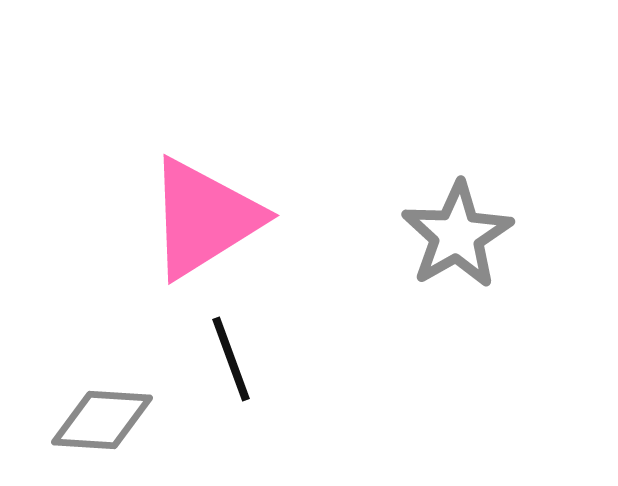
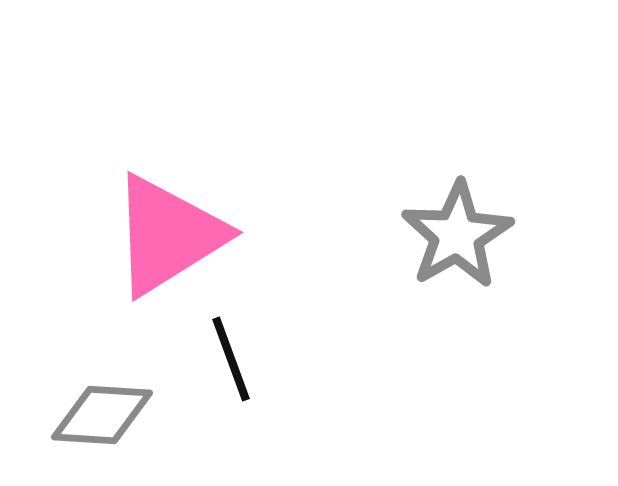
pink triangle: moved 36 px left, 17 px down
gray diamond: moved 5 px up
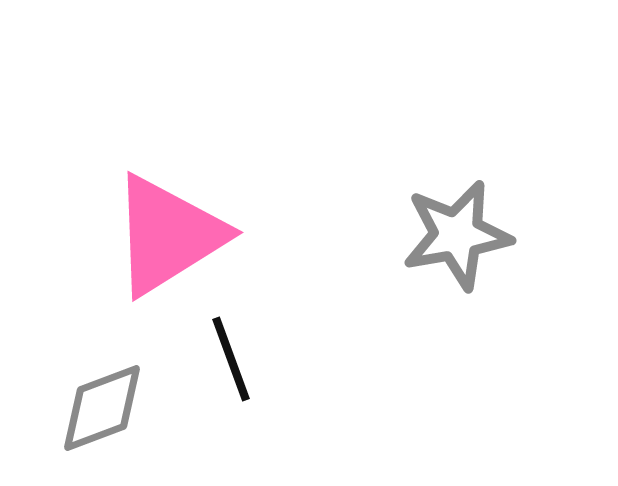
gray star: rotated 20 degrees clockwise
gray diamond: moved 7 px up; rotated 24 degrees counterclockwise
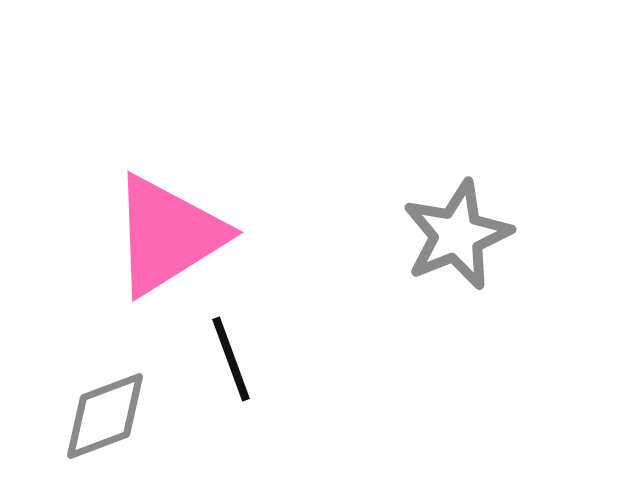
gray star: rotated 12 degrees counterclockwise
gray diamond: moved 3 px right, 8 px down
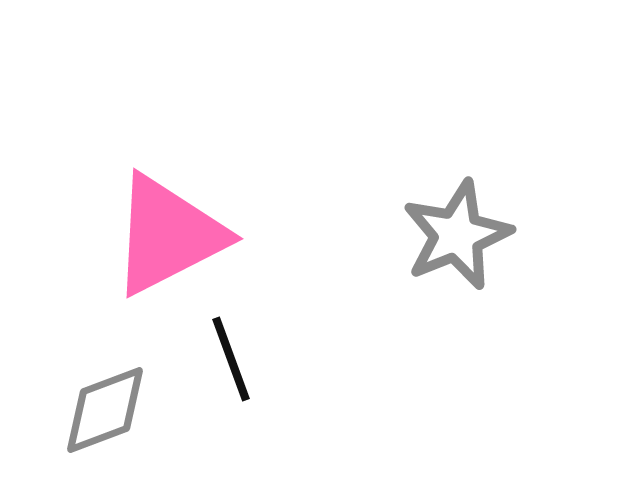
pink triangle: rotated 5 degrees clockwise
gray diamond: moved 6 px up
